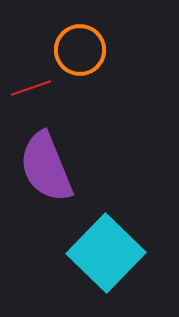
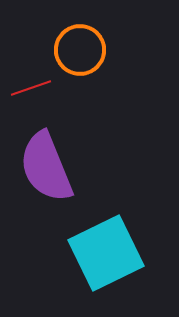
cyan square: rotated 20 degrees clockwise
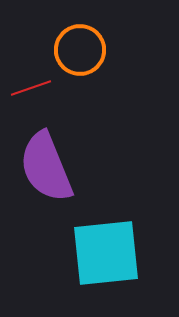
cyan square: rotated 20 degrees clockwise
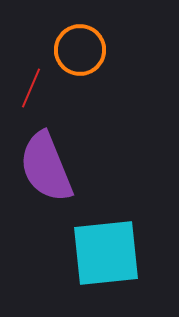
red line: rotated 48 degrees counterclockwise
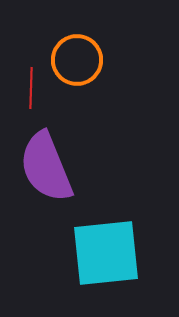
orange circle: moved 3 px left, 10 px down
red line: rotated 21 degrees counterclockwise
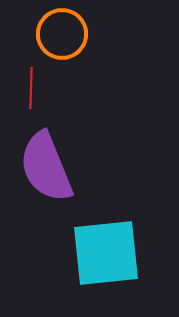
orange circle: moved 15 px left, 26 px up
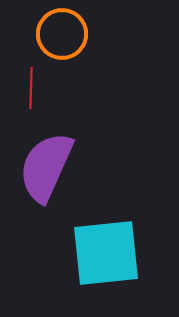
purple semicircle: rotated 46 degrees clockwise
